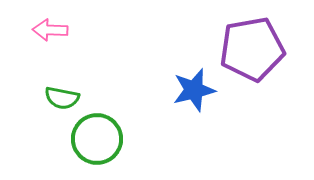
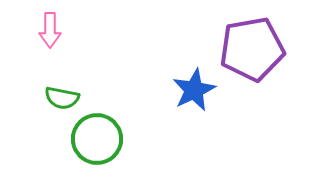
pink arrow: rotated 92 degrees counterclockwise
blue star: rotated 12 degrees counterclockwise
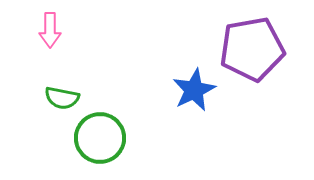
green circle: moved 3 px right, 1 px up
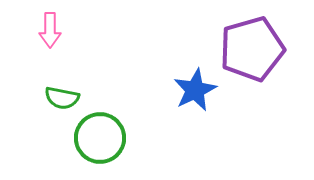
purple pentagon: rotated 6 degrees counterclockwise
blue star: moved 1 px right
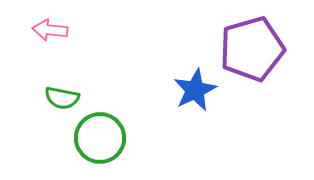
pink arrow: rotated 96 degrees clockwise
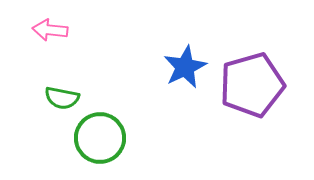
purple pentagon: moved 36 px down
blue star: moved 10 px left, 23 px up
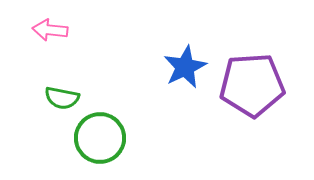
purple pentagon: rotated 12 degrees clockwise
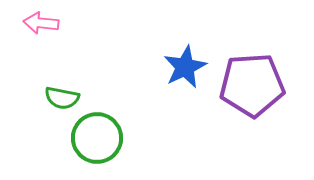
pink arrow: moved 9 px left, 7 px up
green circle: moved 3 px left
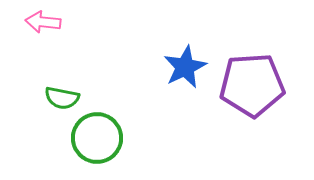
pink arrow: moved 2 px right, 1 px up
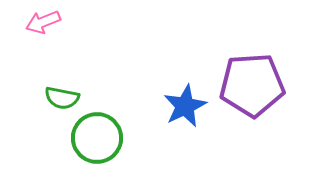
pink arrow: rotated 28 degrees counterclockwise
blue star: moved 39 px down
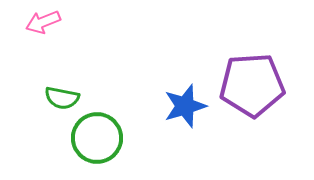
blue star: rotated 9 degrees clockwise
